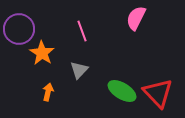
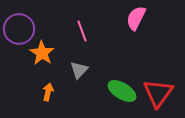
red triangle: rotated 20 degrees clockwise
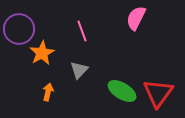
orange star: rotated 10 degrees clockwise
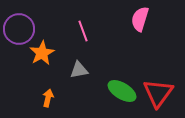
pink semicircle: moved 4 px right, 1 px down; rotated 10 degrees counterclockwise
pink line: moved 1 px right
gray triangle: rotated 36 degrees clockwise
orange arrow: moved 6 px down
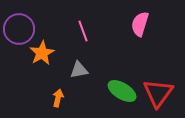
pink semicircle: moved 5 px down
orange arrow: moved 10 px right
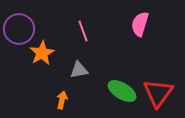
orange arrow: moved 4 px right, 2 px down
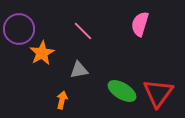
pink line: rotated 25 degrees counterclockwise
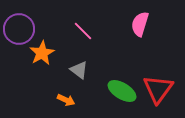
gray triangle: rotated 48 degrees clockwise
red triangle: moved 4 px up
orange arrow: moved 4 px right; rotated 102 degrees clockwise
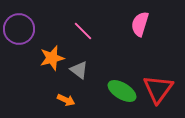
orange star: moved 10 px right, 5 px down; rotated 15 degrees clockwise
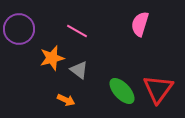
pink line: moved 6 px left; rotated 15 degrees counterclockwise
green ellipse: rotated 16 degrees clockwise
